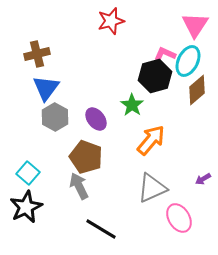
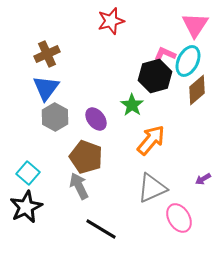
brown cross: moved 10 px right; rotated 10 degrees counterclockwise
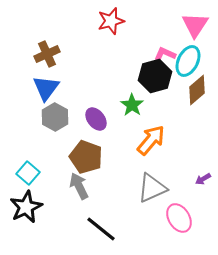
black line: rotated 8 degrees clockwise
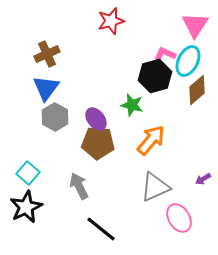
green star: rotated 20 degrees counterclockwise
brown pentagon: moved 12 px right, 14 px up; rotated 16 degrees counterclockwise
gray triangle: moved 3 px right, 1 px up
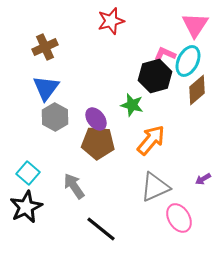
brown cross: moved 2 px left, 7 px up
gray arrow: moved 5 px left; rotated 8 degrees counterclockwise
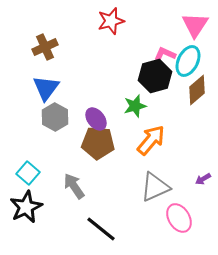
green star: moved 3 px right, 1 px down; rotated 30 degrees counterclockwise
